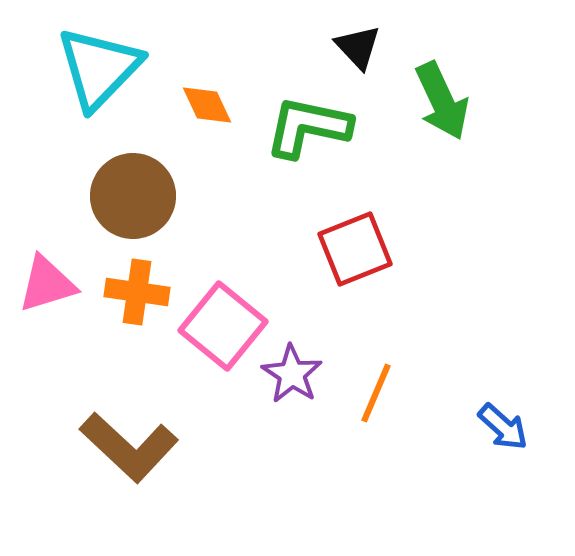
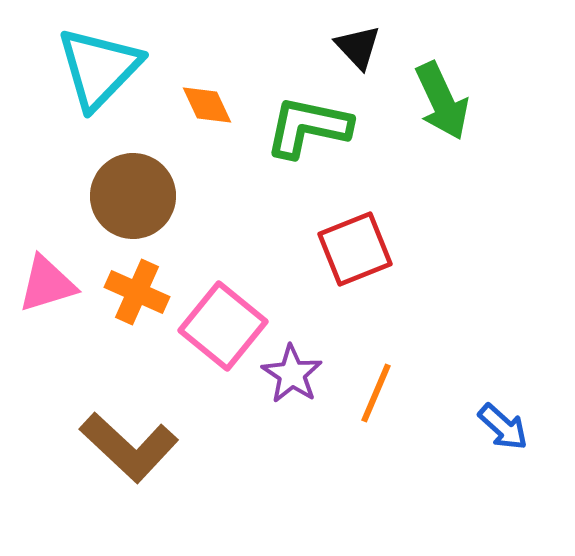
orange cross: rotated 16 degrees clockwise
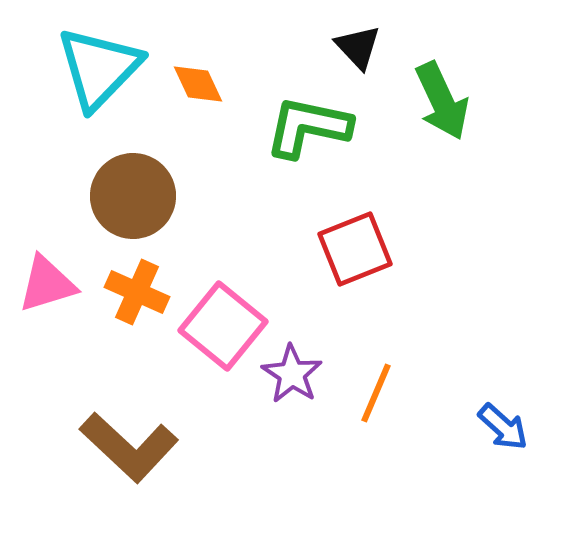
orange diamond: moved 9 px left, 21 px up
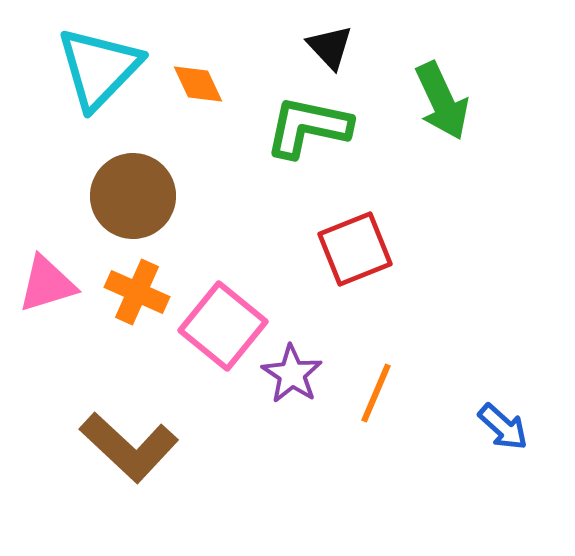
black triangle: moved 28 px left
